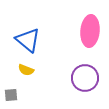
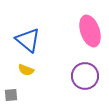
pink ellipse: rotated 24 degrees counterclockwise
purple circle: moved 2 px up
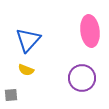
pink ellipse: rotated 12 degrees clockwise
blue triangle: rotated 32 degrees clockwise
purple circle: moved 3 px left, 2 px down
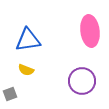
blue triangle: rotated 40 degrees clockwise
purple circle: moved 3 px down
gray square: moved 1 px left, 1 px up; rotated 16 degrees counterclockwise
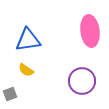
yellow semicircle: rotated 14 degrees clockwise
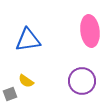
yellow semicircle: moved 11 px down
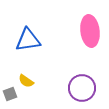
purple circle: moved 7 px down
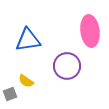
purple circle: moved 15 px left, 22 px up
